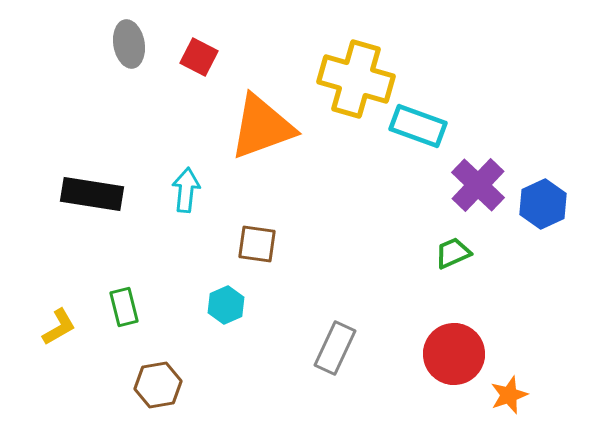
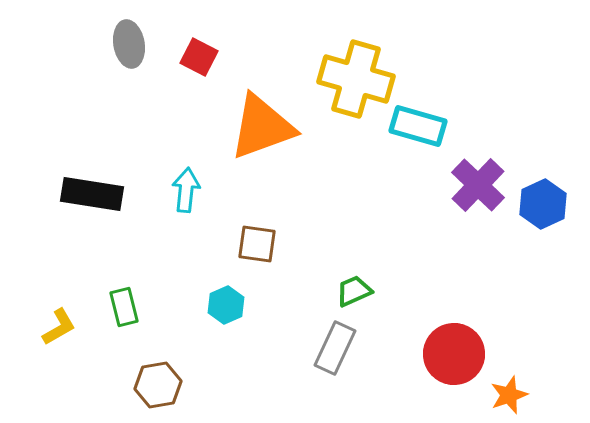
cyan rectangle: rotated 4 degrees counterclockwise
green trapezoid: moved 99 px left, 38 px down
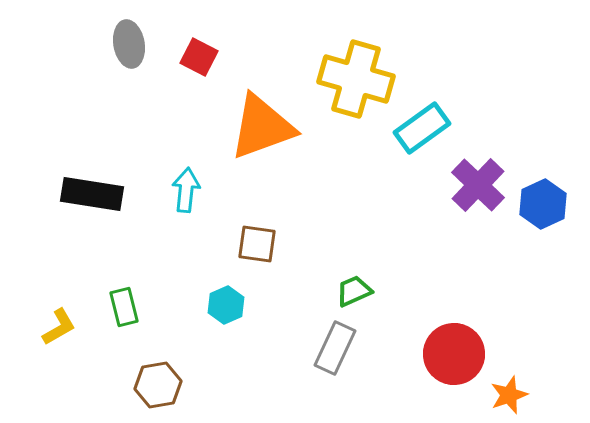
cyan rectangle: moved 4 px right, 2 px down; rotated 52 degrees counterclockwise
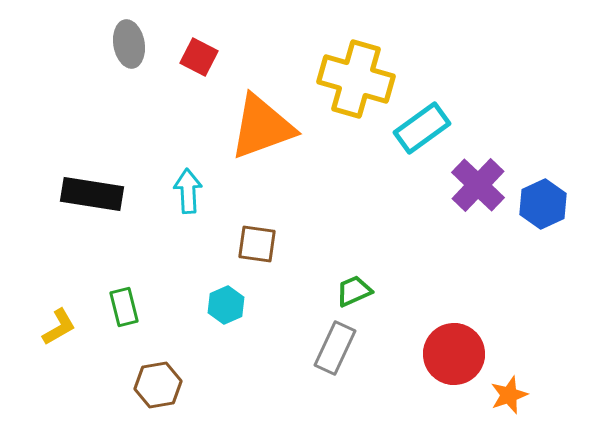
cyan arrow: moved 2 px right, 1 px down; rotated 9 degrees counterclockwise
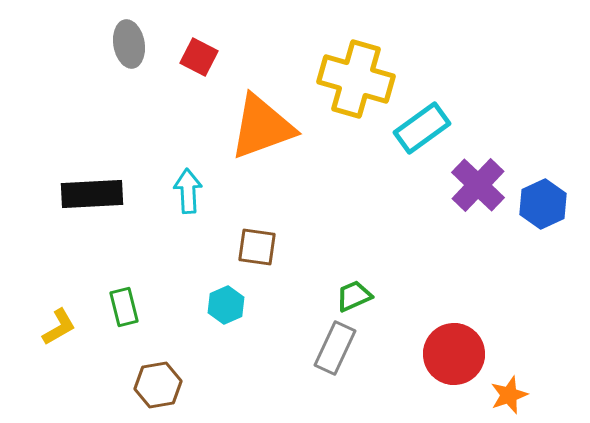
black rectangle: rotated 12 degrees counterclockwise
brown square: moved 3 px down
green trapezoid: moved 5 px down
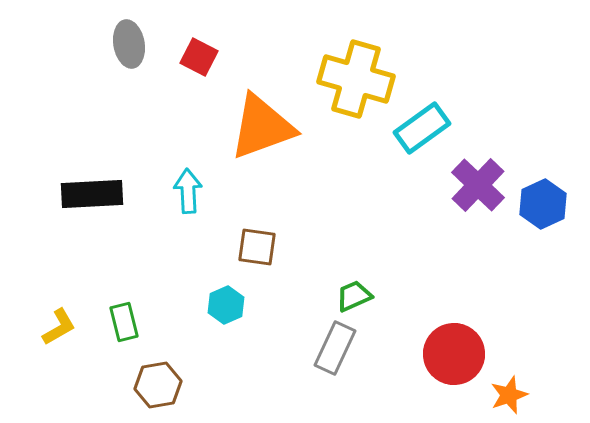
green rectangle: moved 15 px down
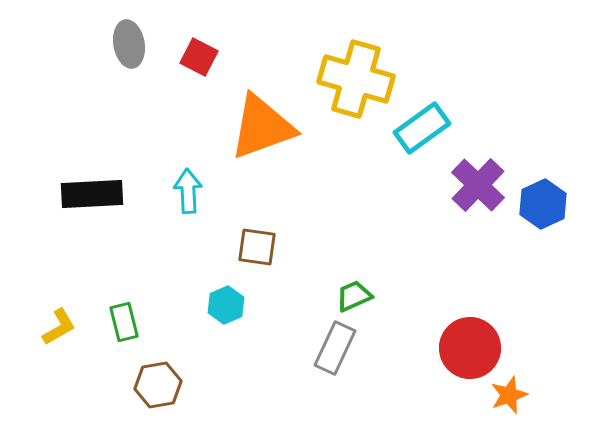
red circle: moved 16 px right, 6 px up
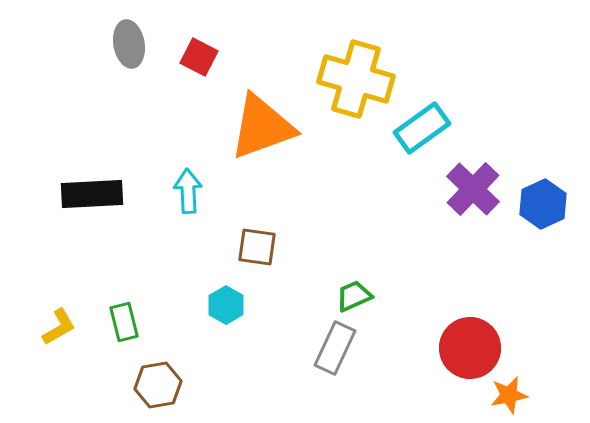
purple cross: moved 5 px left, 4 px down
cyan hexagon: rotated 6 degrees counterclockwise
orange star: rotated 9 degrees clockwise
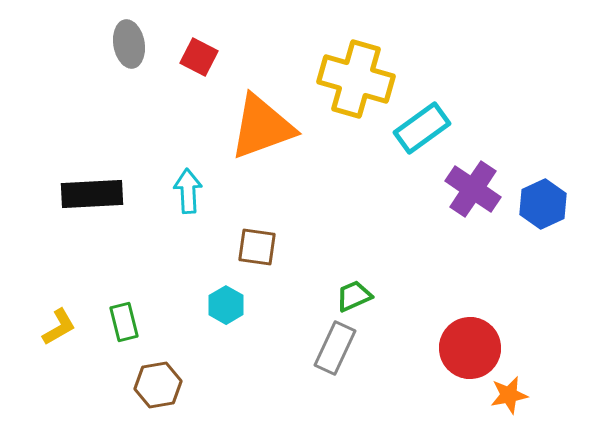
purple cross: rotated 10 degrees counterclockwise
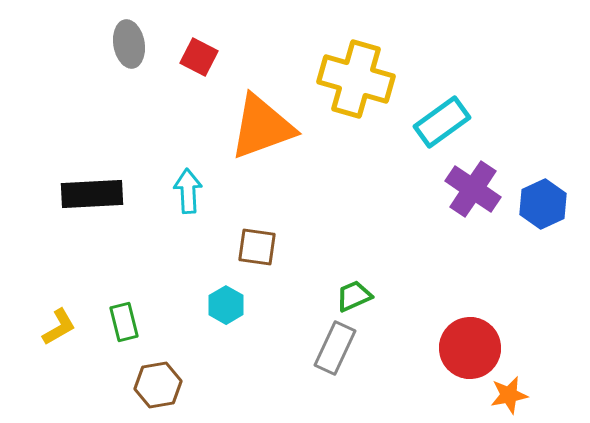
cyan rectangle: moved 20 px right, 6 px up
